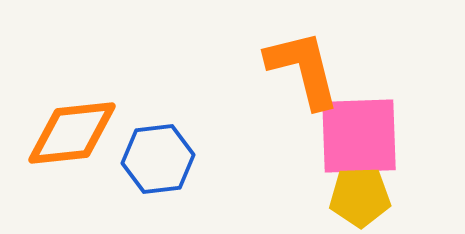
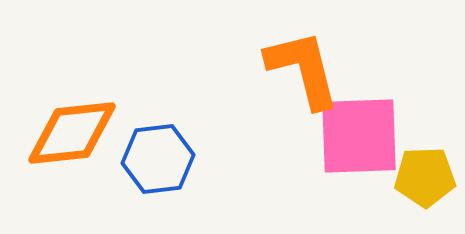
yellow pentagon: moved 65 px right, 20 px up
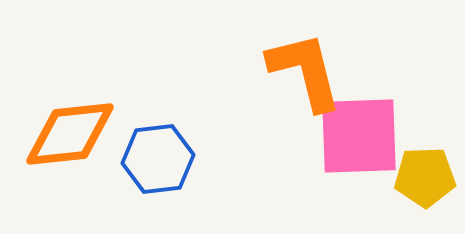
orange L-shape: moved 2 px right, 2 px down
orange diamond: moved 2 px left, 1 px down
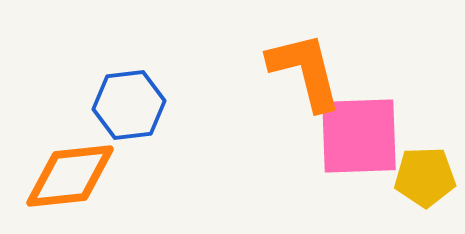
orange diamond: moved 42 px down
blue hexagon: moved 29 px left, 54 px up
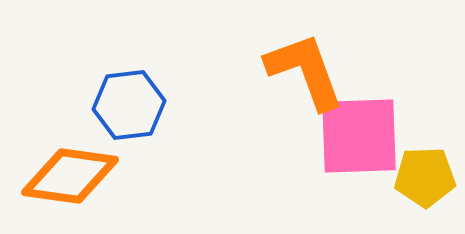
orange L-shape: rotated 6 degrees counterclockwise
orange diamond: rotated 14 degrees clockwise
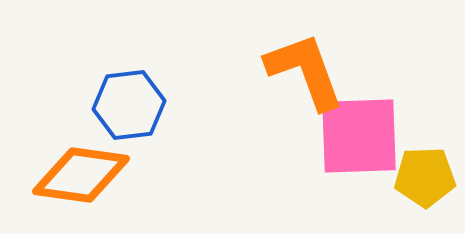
orange diamond: moved 11 px right, 1 px up
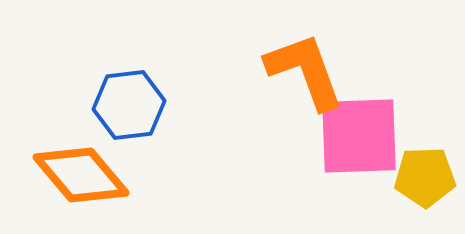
orange diamond: rotated 42 degrees clockwise
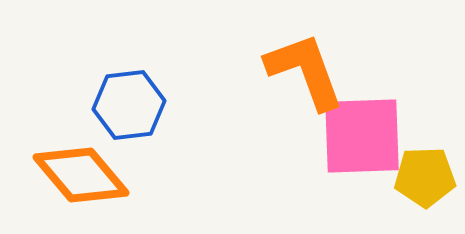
pink square: moved 3 px right
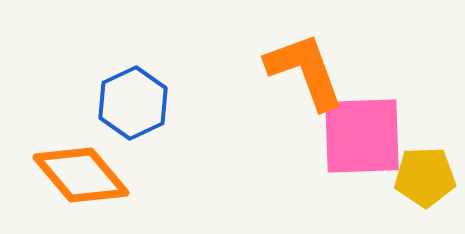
blue hexagon: moved 4 px right, 2 px up; rotated 18 degrees counterclockwise
